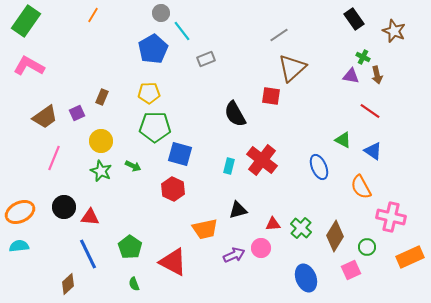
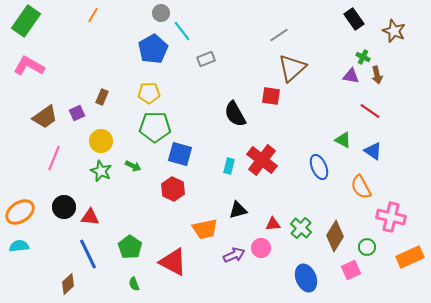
orange ellipse at (20, 212): rotated 8 degrees counterclockwise
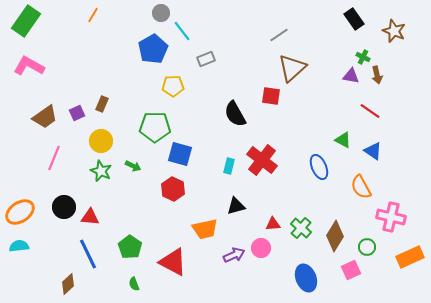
yellow pentagon at (149, 93): moved 24 px right, 7 px up
brown rectangle at (102, 97): moved 7 px down
black triangle at (238, 210): moved 2 px left, 4 px up
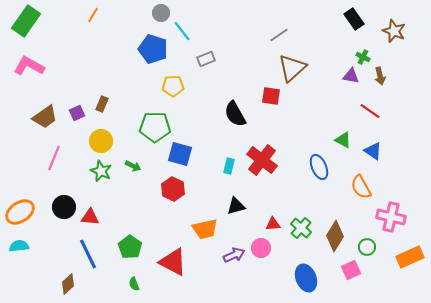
blue pentagon at (153, 49): rotated 24 degrees counterclockwise
brown arrow at (377, 75): moved 3 px right, 1 px down
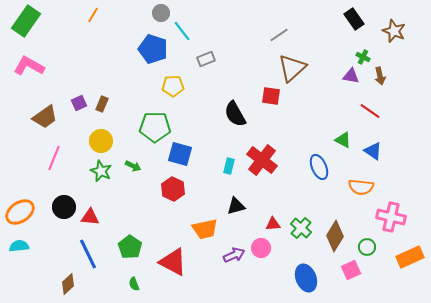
purple square at (77, 113): moved 2 px right, 10 px up
orange semicircle at (361, 187): rotated 55 degrees counterclockwise
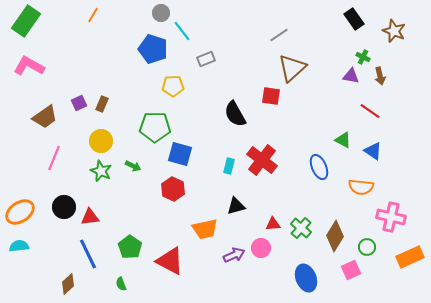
red triangle at (90, 217): rotated 12 degrees counterclockwise
red triangle at (173, 262): moved 3 px left, 1 px up
green semicircle at (134, 284): moved 13 px left
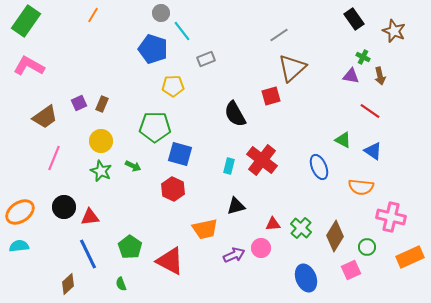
red square at (271, 96): rotated 24 degrees counterclockwise
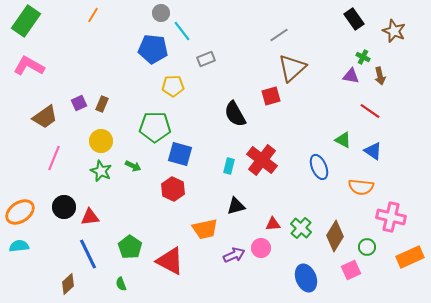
blue pentagon at (153, 49): rotated 12 degrees counterclockwise
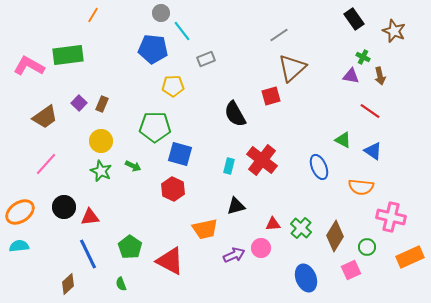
green rectangle at (26, 21): moved 42 px right, 34 px down; rotated 48 degrees clockwise
purple square at (79, 103): rotated 21 degrees counterclockwise
pink line at (54, 158): moved 8 px left, 6 px down; rotated 20 degrees clockwise
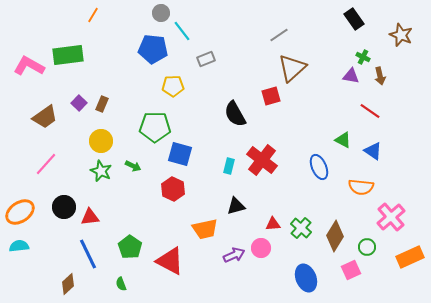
brown star at (394, 31): moved 7 px right, 4 px down
pink cross at (391, 217): rotated 36 degrees clockwise
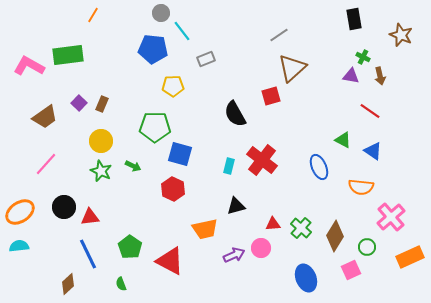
black rectangle at (354, 19): rotated 25 degrees clockwise
